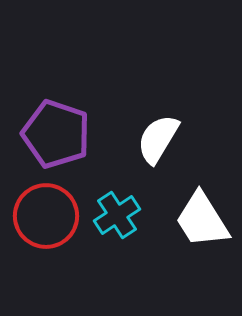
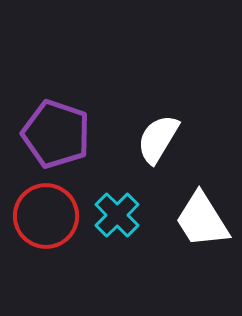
cyan cross: rotated 12 degrees counterclockwise
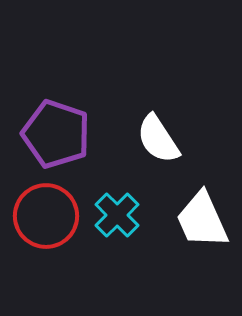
white semicircle: rotated 64 degrees counterclockwise
white trapezoid: rotated 8 degrees clockwise
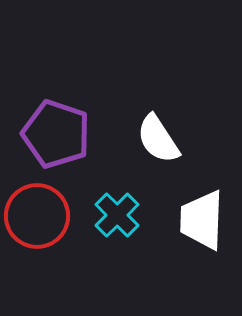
red circle: moved 9 px left
white trapezoid: rotated 26 degrees clockwise
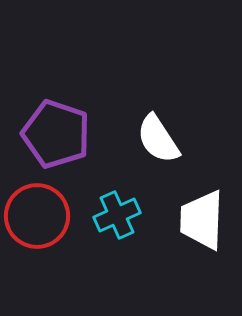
cyan cross: rotated 21 degrees clockwise
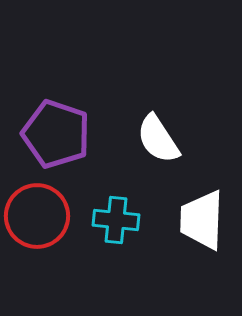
cyan cross: moved 1 px left, 5 px down; rotated 30 degrees clockwise
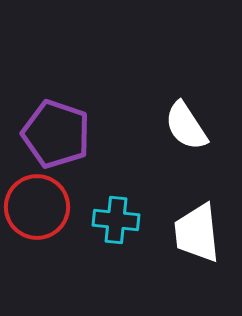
white semicircle: moved 28 px right, 13 px up
red circle: moved 9 px up
white trapezoid: moved 5 px left, 13 px down; rotated 8 degrees counterclockwise
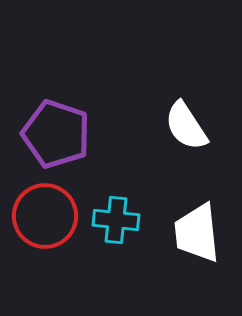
red circle: moved 8 px right, 9 px down
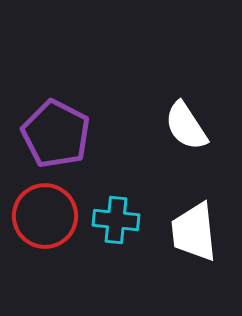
purple pentagon: rotated 8 degrees clockwise
white trapezoid: moved 3 px left, 1 px up
